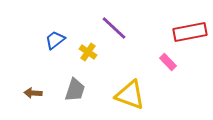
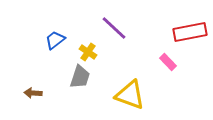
gray trapezoid: moved 5 px right, 13 px up
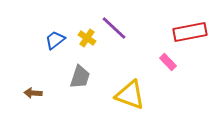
yellow cross: moved 1 px left, 14 px up
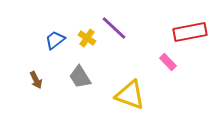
gray trapezoid: rotated 130 degrees clockwise
brown arrow: moved 3 px right, 13 px up; rotated 120 degrees counterclockwise
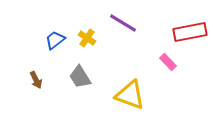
purple line: moved 9 px right, 5 px up; rotated 12 degrees counterclockwise
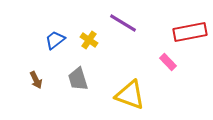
yellow cross: moved 2 px right, 2 px down
gray trapezoid: moved 2 px left, 2 px down; rotated 15 degrees clockwise
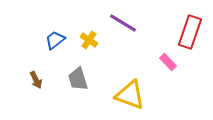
red rectangle: rotated 60 degrees counterclockwise
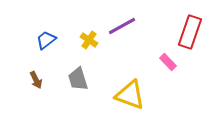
purple line: moved 1 px left, 3 px down; rotated 60 degrees counterclockwise
blue trapezoid: moved 9 px left
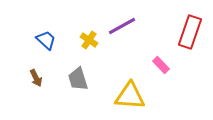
blue trapezoid: rotated 80 degrees clockwise
pink rectangle: moved 7 px left, 3 px down
brown arrow: moved 2 px up
yellow triangle: moved 1 px down; rotated 16 degrees counterclockwise
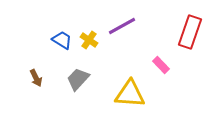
blue trapezoid: moved 16 px right; rotated 10 degrees counterclockwise
gray trapezoid: rotated 60 degrees clockwise
yellow triangle: moved 2 px up
